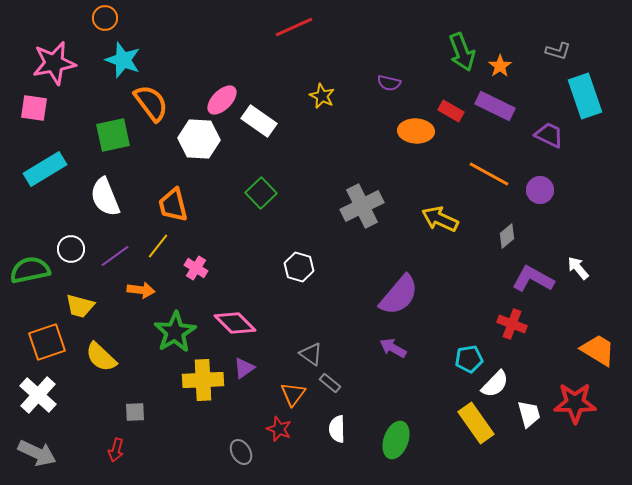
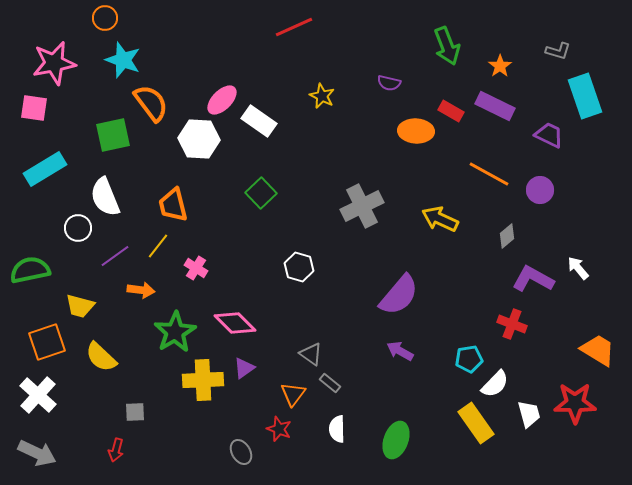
green arrow at (462, 52): moved 15 px left, 6 px up
white circle at (71, 249): moved 7 px right, 21 px up
purple arrow at (393, 348): moved 7 px right, 3 px down
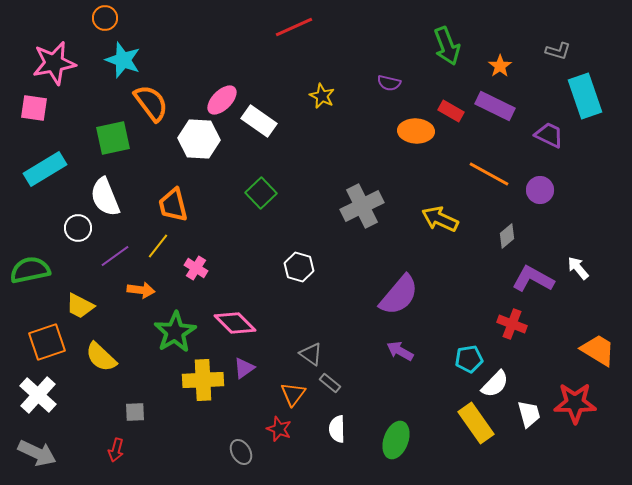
green square at (113, 135): moved 3 px down
yellow trapezoid at (80, 306): rotated 12 degrees clockwise
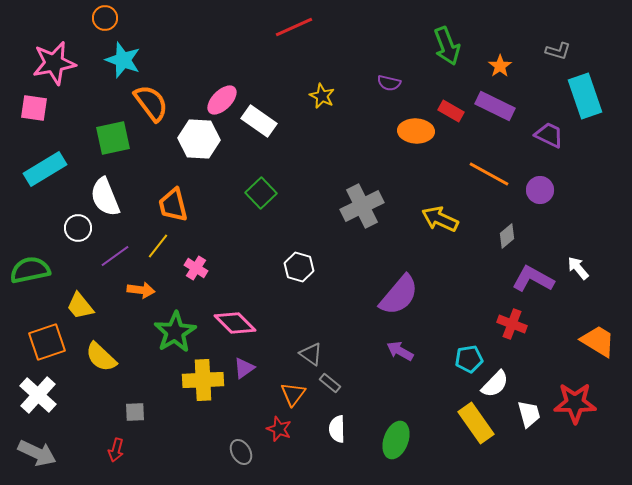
yellow trapezoid at (80, 306): rotated 24 degrees clockwise
orange trapezoid at (598, 350): moved 9 px up
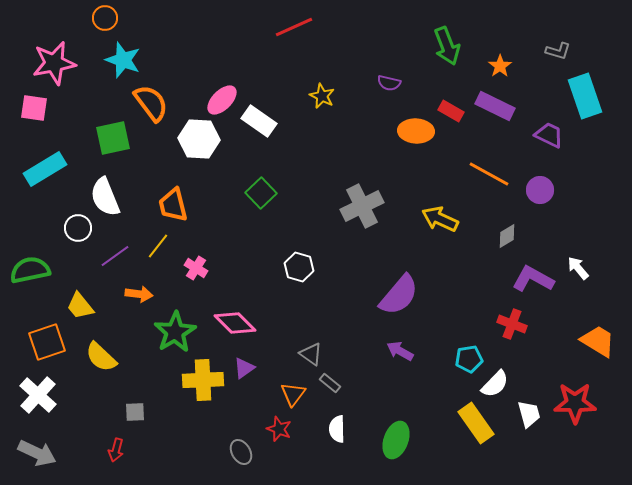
gray diamond at (507, 236): rotated 10 degrees clockwise
orange arrow at (141, 290): moved 2 px left, 4 px down
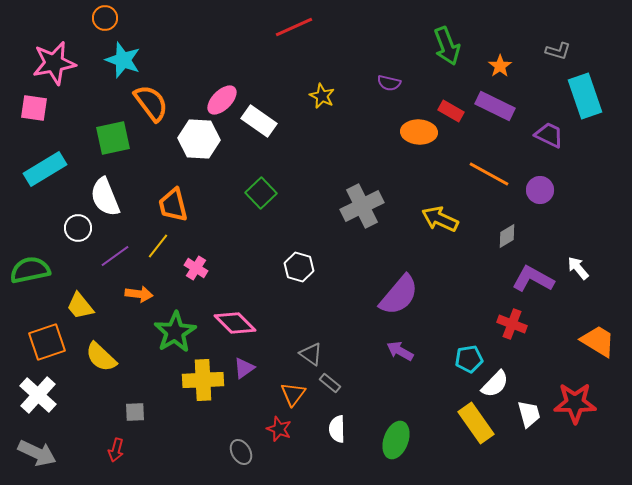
orange ellipse at (416, 131): moved 3 px right, 1 px down
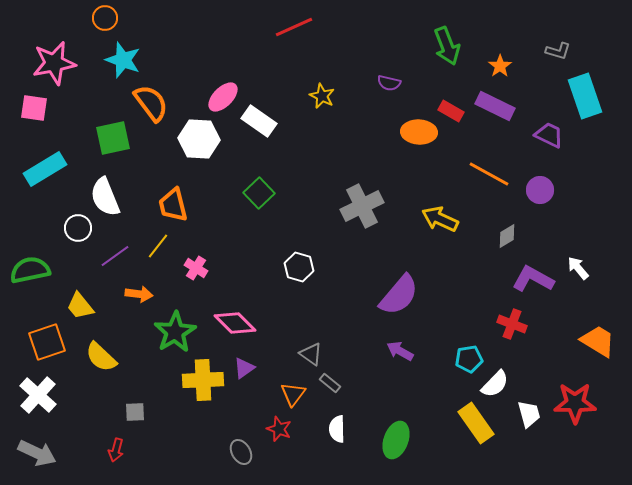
pink ellipse at (222, 100): moved 1 px right, 3 px up
green square at (261, 193): moved 2 px left
